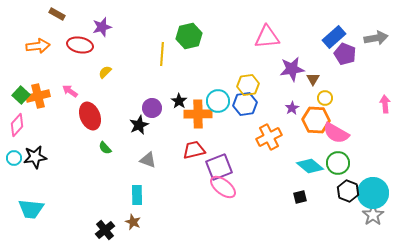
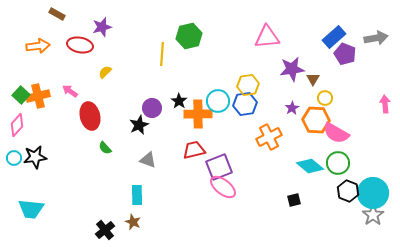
red ellipse at (90, 116): rotated 8 degrees clockwise
black square at (300, 197): moved 6 px left, 3 px down
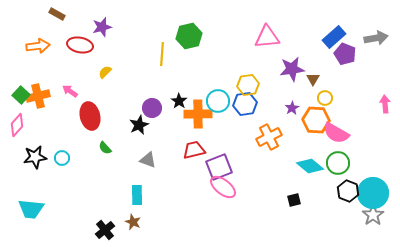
cyan circle at (14, 158): moved 48 px right
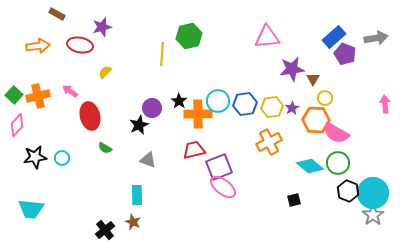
yellow hexagon at (248, 85): moved 24 px right, 22 px down
green square at (21, 95): moved 7 px left
orange cross at (269, 137): moved 5 px down
green semicircle at (105, 148): rotated 16 degrees counterclockwise
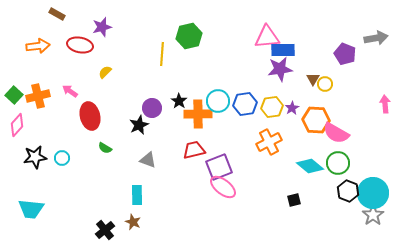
blue rectangle at (334, 37): moved 51 px left, 13 px down; rotated 40 degrees clockwise
purple star at (292, 69): moved 12 px left
yellow circle at (325, 98): moved 14 px up
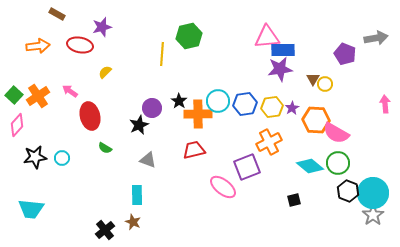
orange cross at (38, 96): rotated 20 degrees counterclockwise
purple square at (219, 167): moved 28 px right
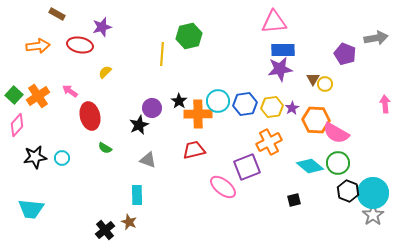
pink triangle at (267, 37): moved 7 px right, 15 px up
brown star at (133, 222): moved 4 px left
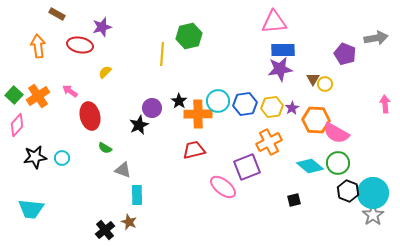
orange arrow at (38, 46): rotated 90 degrees counterclockwise
gray triangle at (148, 160): moved 25 px left, 10 px down
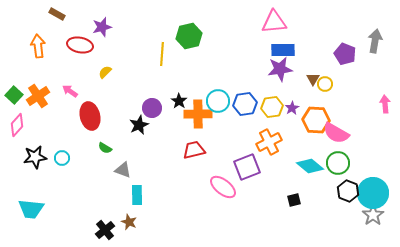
gray arrow at (376, 38): moved 1 px left, 3 px down; rotated 70 degrees counterclockwise
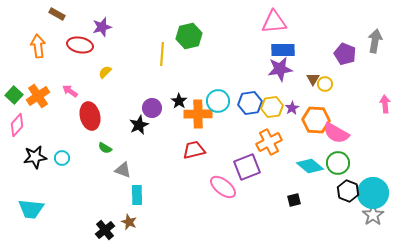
blue hexagon at (245, 104): moved 5 px right, 1 px up
